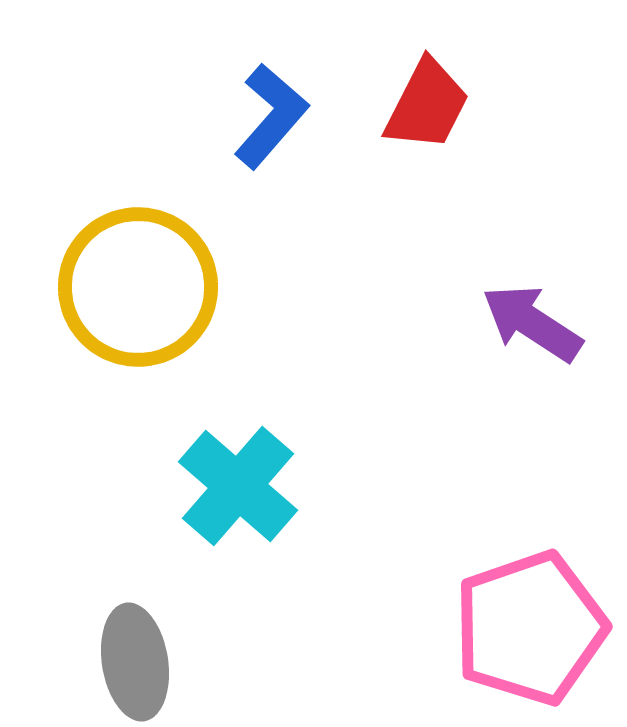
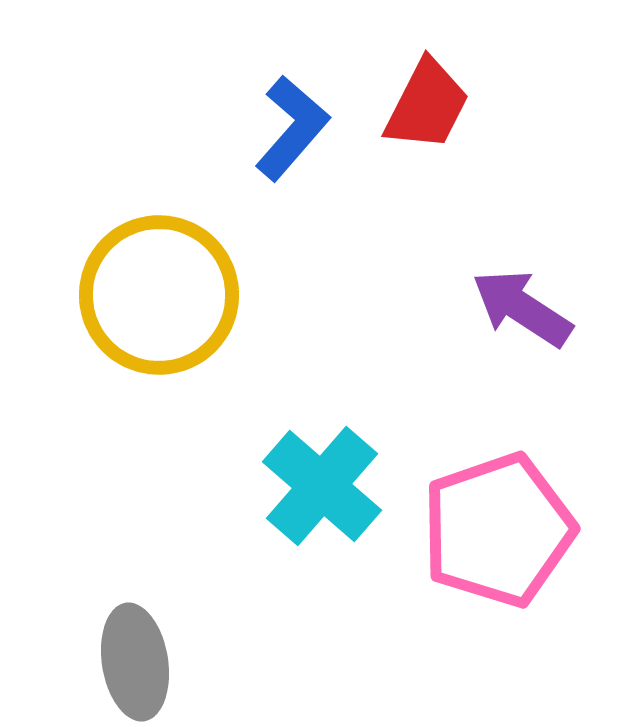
blue L-shape: moved 21 px right, 12 px down
yellow circle: moved 21 px right, 8 px down
purple arrow: moved 10 px left, 15 px up
cyan cross: moved 84 px right
pink pentagon: moved 32 px left, 98 px up
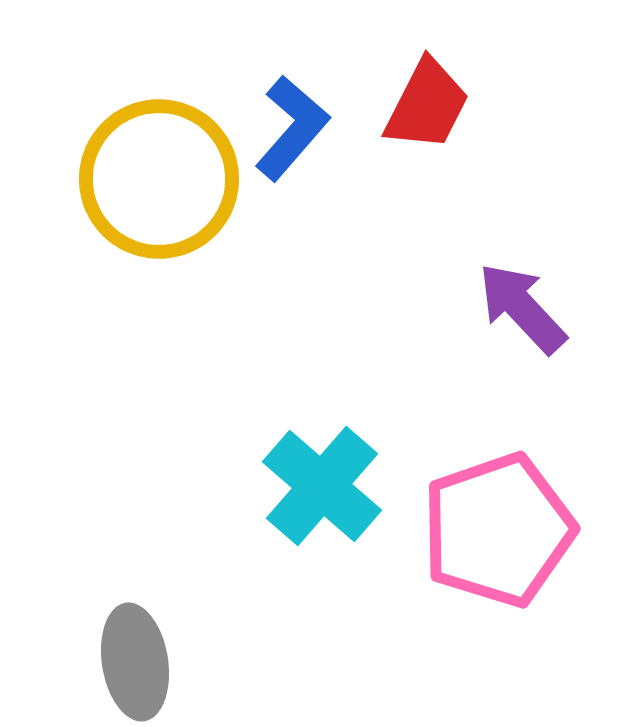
yellow circle: moved 116 px up
purple arrow: rotated 14 degrees clockwise
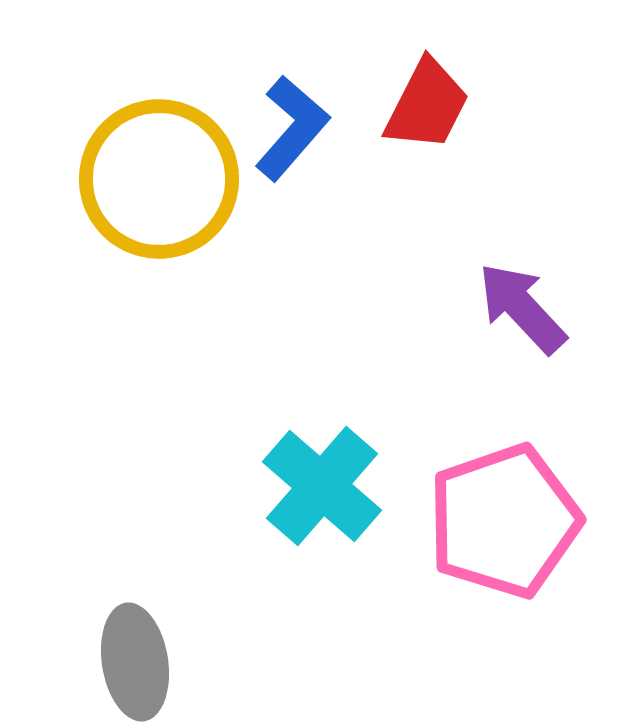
pink pentagon: moved 6 px right, 9 px up
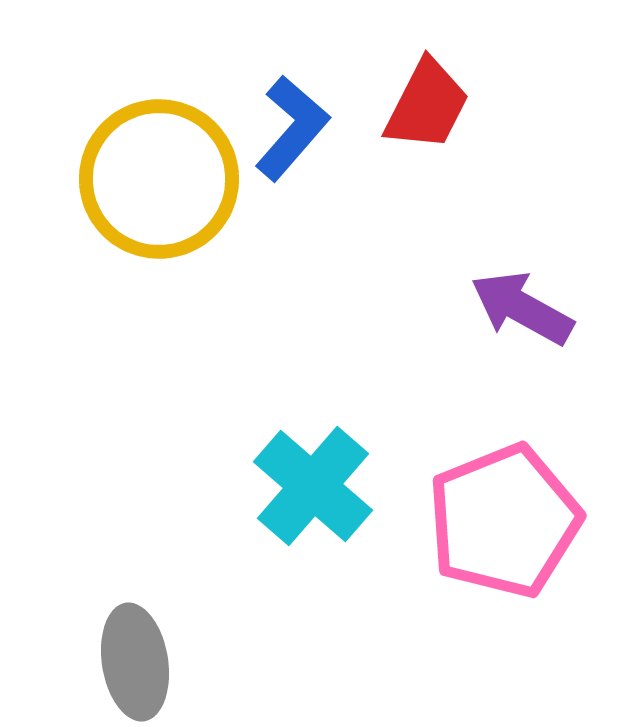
purple arrow: rotated 18 degrees counterclockwise
cyan cross: moved 9 px left
pink pentagon: rotated 3 degrees counterclockwise
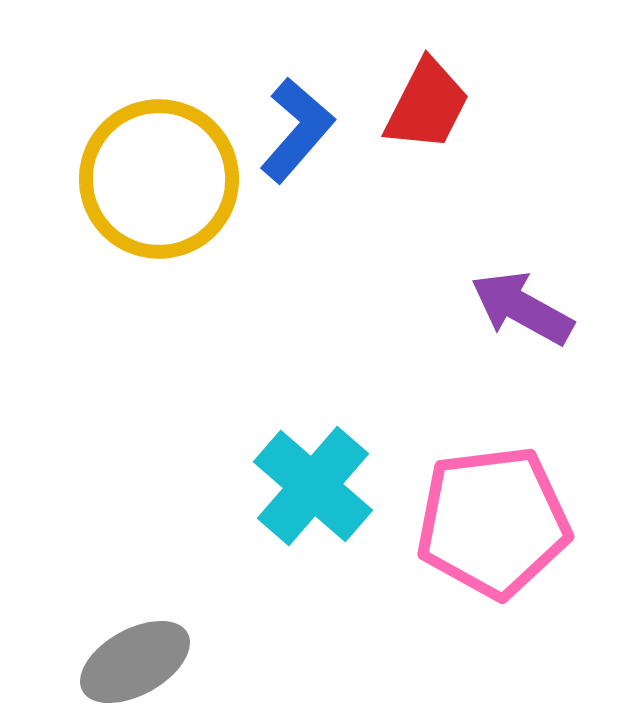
blue L-shape: moved 5 px right, 2 px down
pink pentagon: moved 11 px left, 1 px down; rotated 15 degrees clockwise
gray ellipse: rotated 70 degrees clockwise
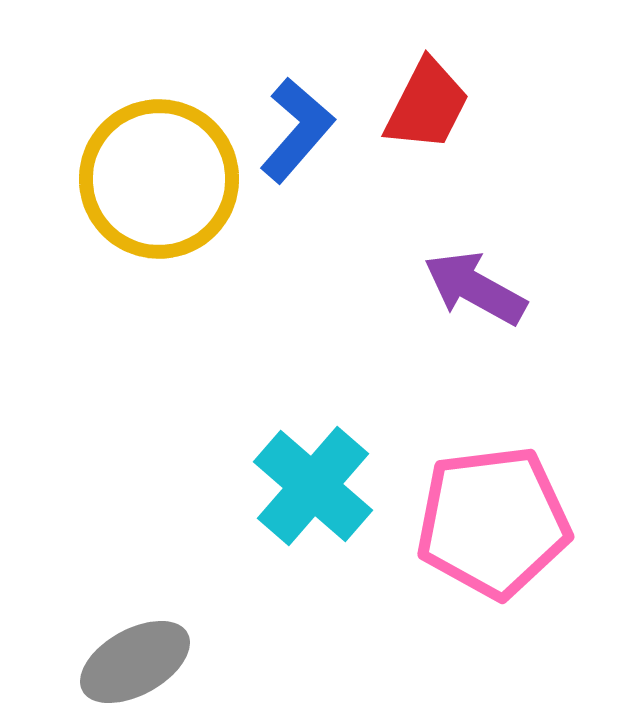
purple arrow: moved 47 px left, 20 px up
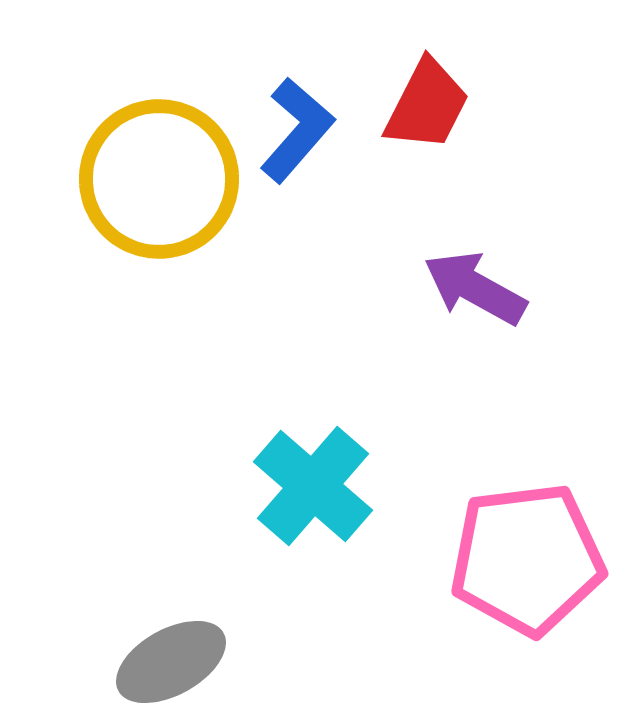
pink pentagon: moved 34 px right, 37 px down
gray ellipse: moved 36 px right
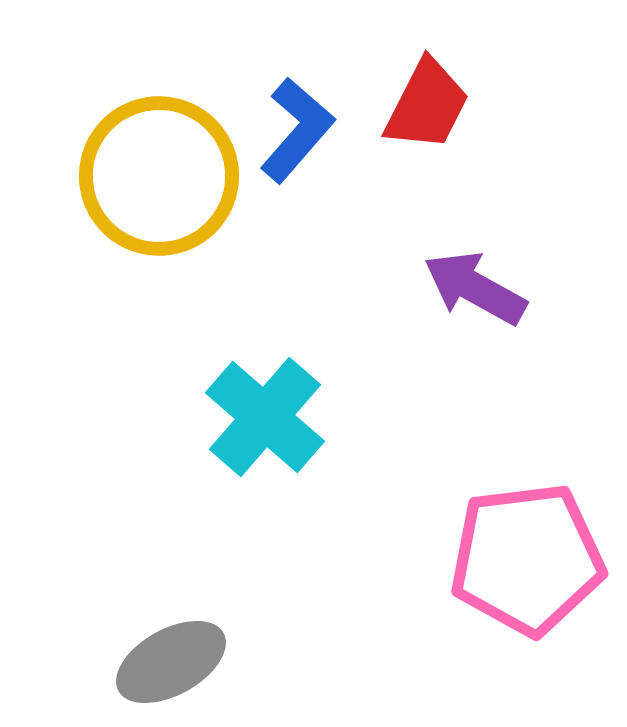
yellow circle: moved 3 px up
cyan cross: moved 48 px left, 69 px up
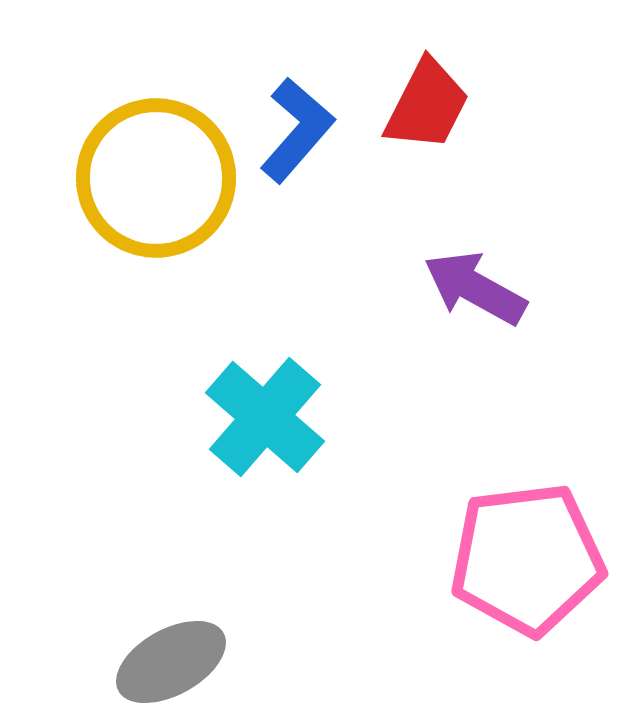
yellow circle: moved 3 px left, 2 px down
